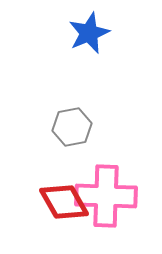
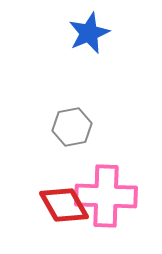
red diamond: moved 3 px down
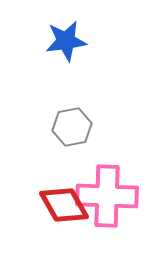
blue star: moved 23 px left, 8 px down; rotated 15 degrees clockwise
pink cross: moved 1 px right
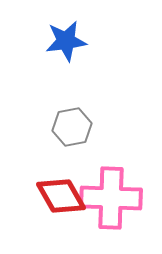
pink cross: moved 4 px right, 2 px down
red diamond: moved 3 px left, 9 px up
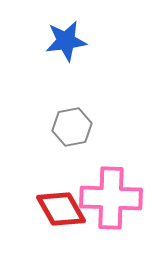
red diamond: moved 13 px down
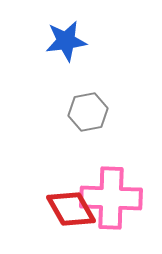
gray hexagon: moved 16 px right, 15 px up
red diamond: moved 10 px right
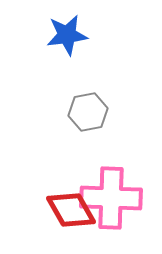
blue star: moved 1 px right, 6 px up
red diamond: moved 1 px down
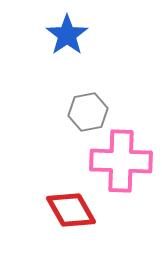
blue star: rotated 27 degrees counterclockwise
pink cross: moved 10 px right, 37 px up
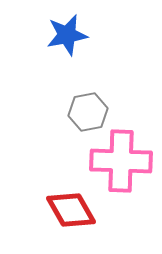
blue star: rotated 24 degrees clockwise
